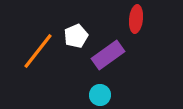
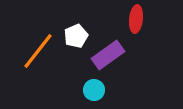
cyan circle: moved 6 px left, 5 px up
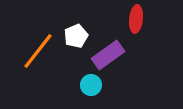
cyan circle: moved 3 px left, 5 px up
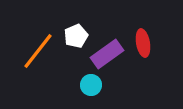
red ellipse: moved 7 px right, 24 px down; rotated 16 degrees counterclockwise
purple rectangle: moved 1 px left, 1 px up
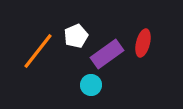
red ellipse: rotated 24 degrees clockwise
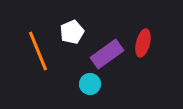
white pentagon: moved 4 px left, 4 px up
orange line: rotated 60 degrees counterclockwise
cyan circle: moved 1 px left, 1 px up
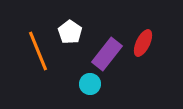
white pentagon: moved 2 px left; rotated 15 degrees counterclockwise
red ellipse: rotated 12 degrees clockwise
purple rectangle: rotated 16 degrees counterclockwise
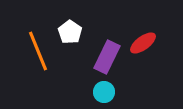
red ellipse: rotated 28 degrees clockwise
purple rectangle: moved 3 px down; rotated 12 degrees counterclockwise
cyan circle: moved 14 px right, 8 px down
